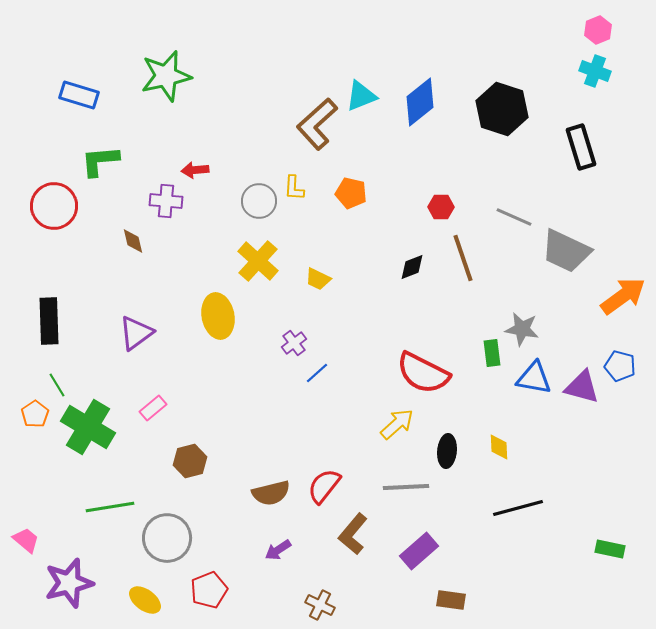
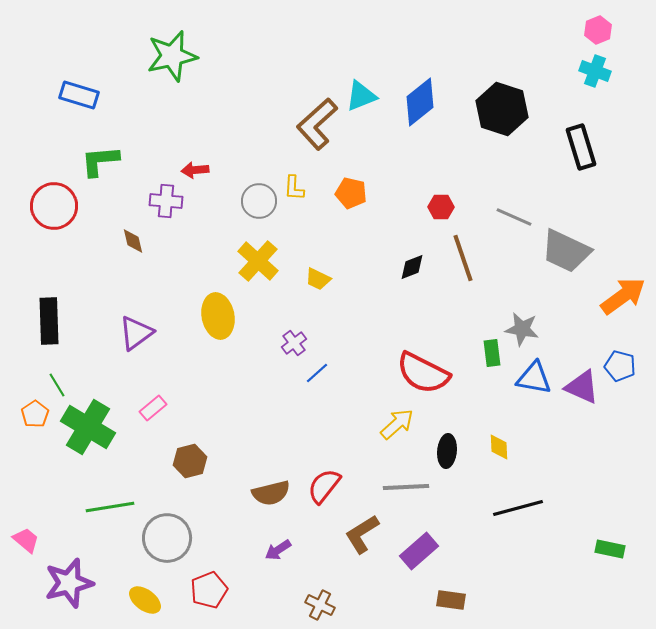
green star at (166, 76): moved 6 px right, 20 px up
purple triangle at (582, 387): rotated 9 degrees clockwise
brown L-shape at (353, 534): moved 9 px right; rotated 18 degrees clockwise
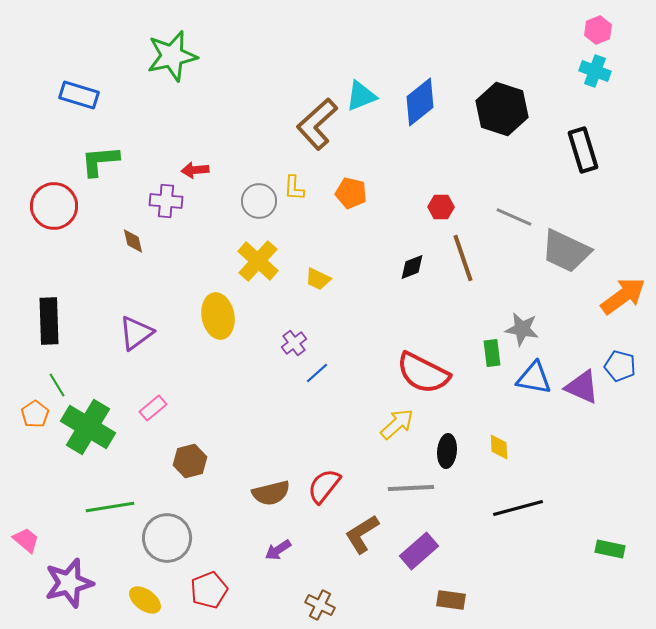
black rectangle at (581, 147): moved 2 px right, 3 px down
gray line at (406, 487): moved 5 px right, 1 px down
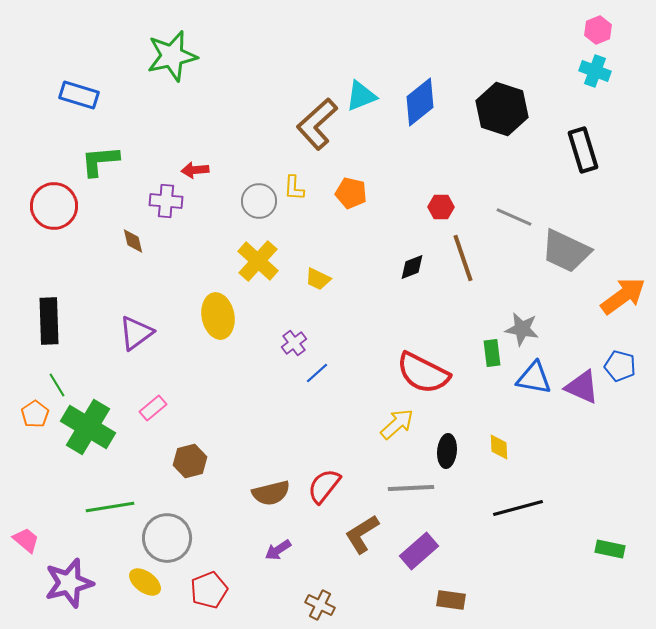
yellow ellipse at (145, 600): moved 18 px up
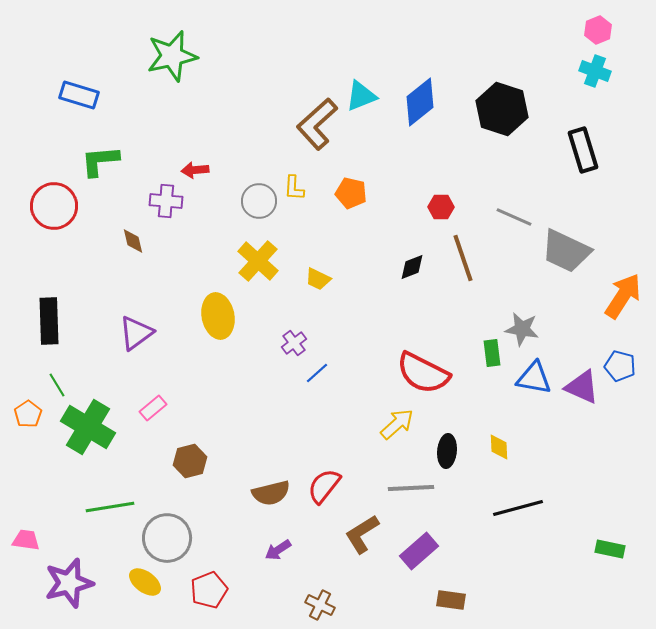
orange arrow at (623, 296): rotated 21 degrees counterclockwise
orange pentagon at (35, 414): moved 7 px left
pink trapezoid at (26, 540): rotated 32 degrees counterclockwise
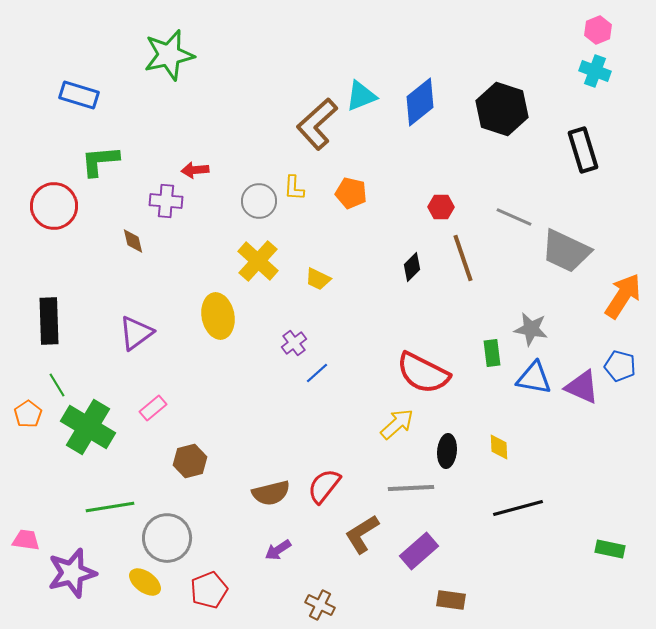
green star at (172, 56): moved 3 px left, 1 px up
black diamond at (412, 267): rotated 24 degrees counterclockwise
gray star at (522, 329): moved 9 px right
purple star at (69, 583): moved 3 px right, 10 px up
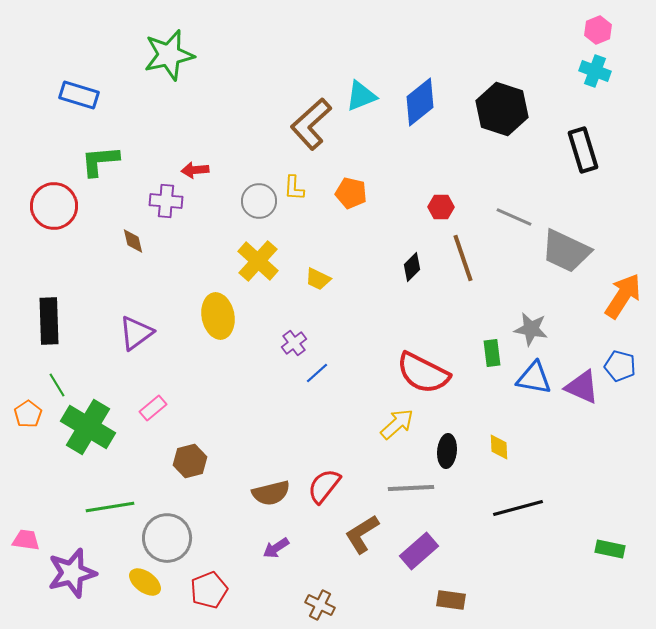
brown L-shape at (317, 124): moved 6 px left
purple arrow at (278, 550): moved 2 px left, 2 px up
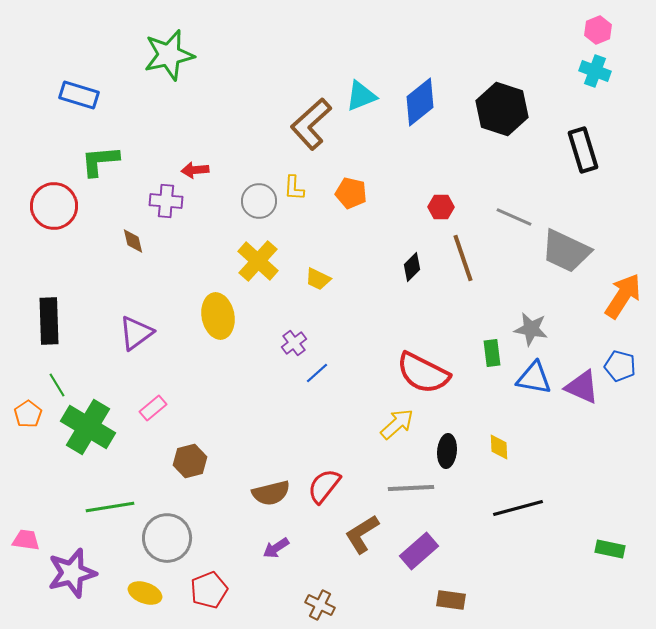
yellow ellipse at (145, 582): moved 11 px down; rotated 16 degrees counterclockwise
